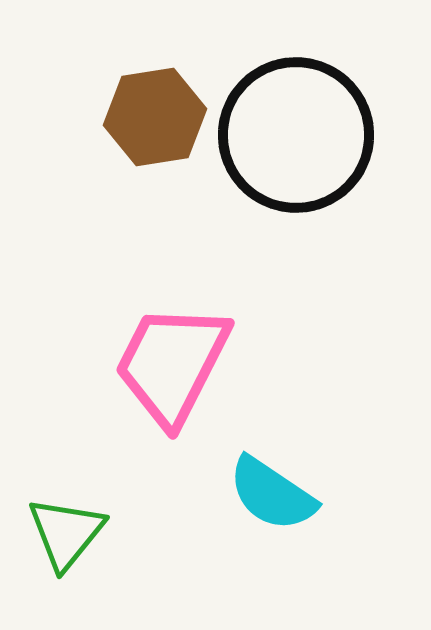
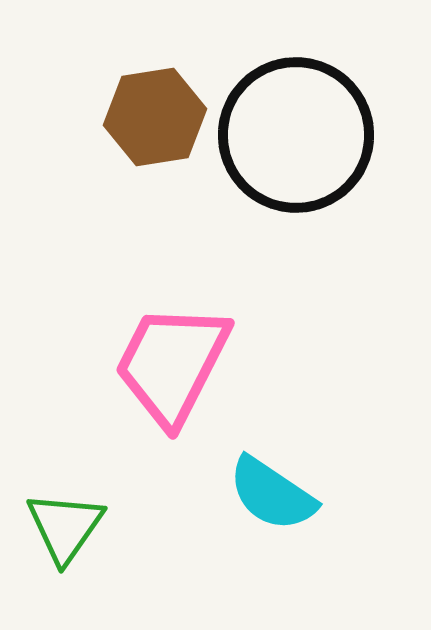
green triangle: moved 1 px left, 6 px up; rotated 4 degrees counterclockwise
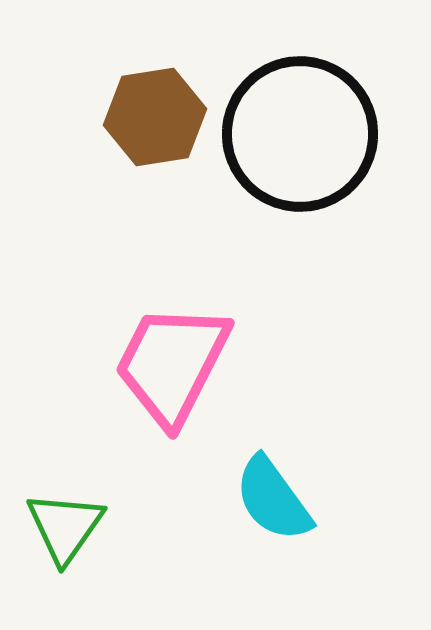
black circle: moved 4 px right, 1 px up
cyan semicircle: moved 1 px right, 5 px down; rotated 20 degrees clockwise
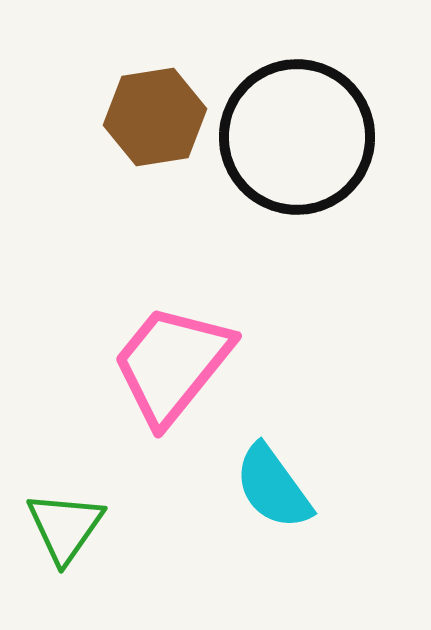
black circle: moved 3 px left, 3 px down
pink trapezoid: rotated 12 degrees clockwise
cyan semicircle: moved 12 px up
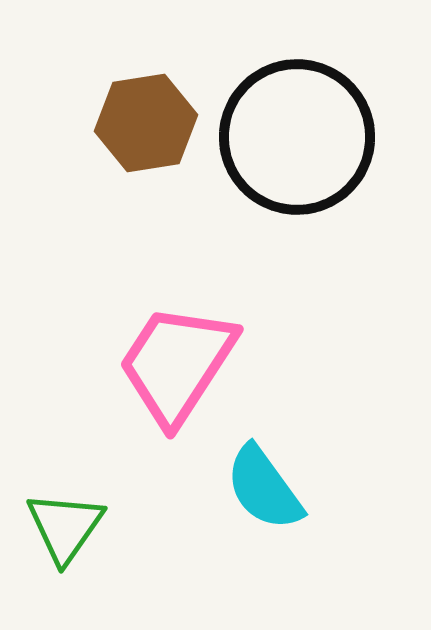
brown hexagon: moved 9 px left, 6 px down
pink trapezoid: moved 5 px right; rotated 6 degrees counterclockwise
cyan semicircle: moved 9 px left, 1 px down
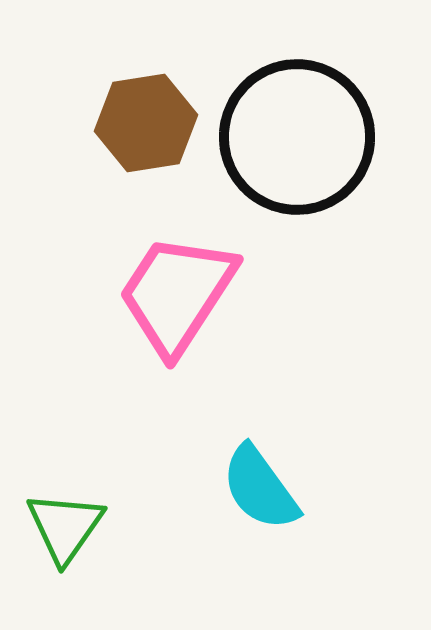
pink trapezoid: moved 70 px up
cyan semicircle: moved 4 px left
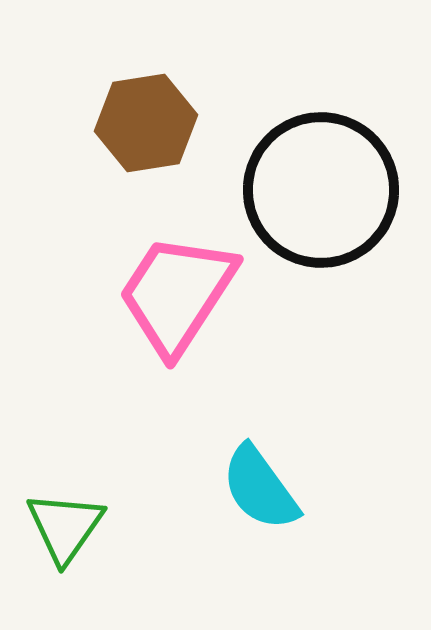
black circle: moved 24 px right, 53 px down
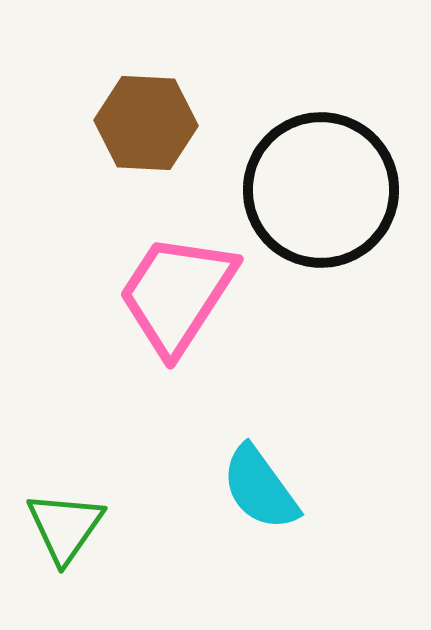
brown hexagon: rotated 12 degrees clockwise
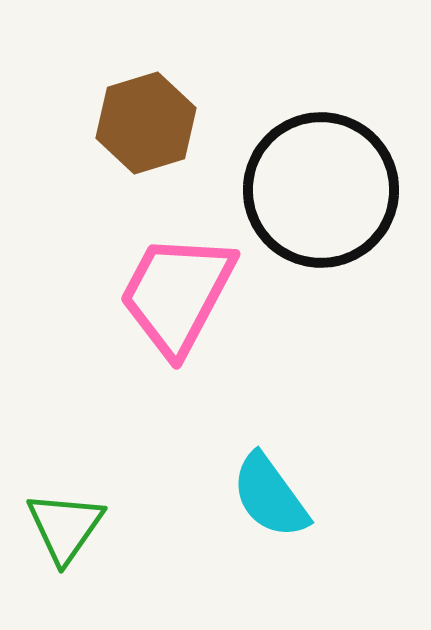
brown hexagon: rotated 20 degrees counterclockwise
pink trapezoid: rotated 5 degrees counterclockwise
cyan semicircle: moved 10 px right, 8 px down
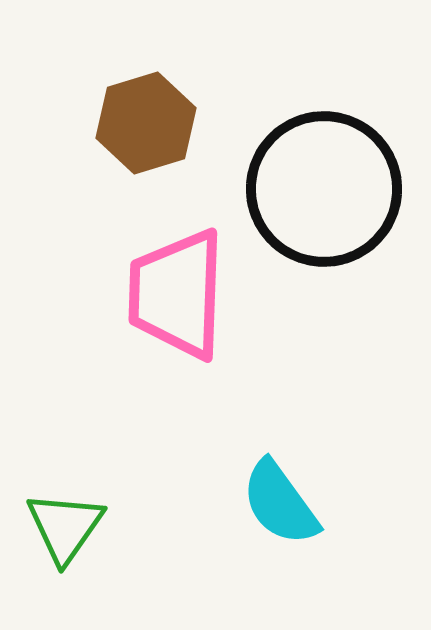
black circle: moved 3 px right, 1 px up
pink trapezoid: rotated 26 degrees counterclockwise
cyan semicircle: moved 10 px right, 7 px down
